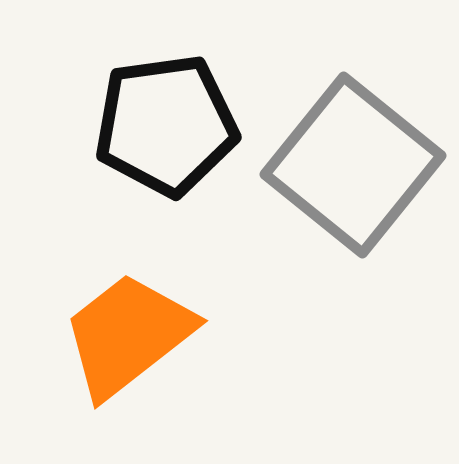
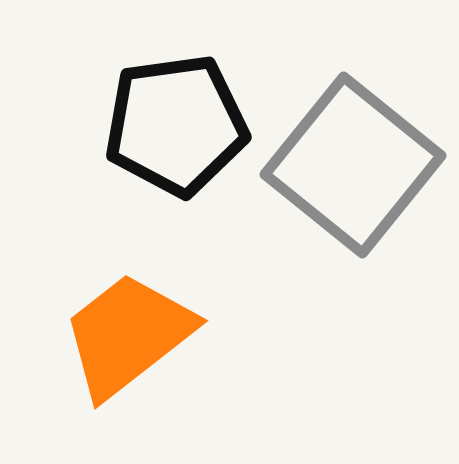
black pentagon: moved 10 px right
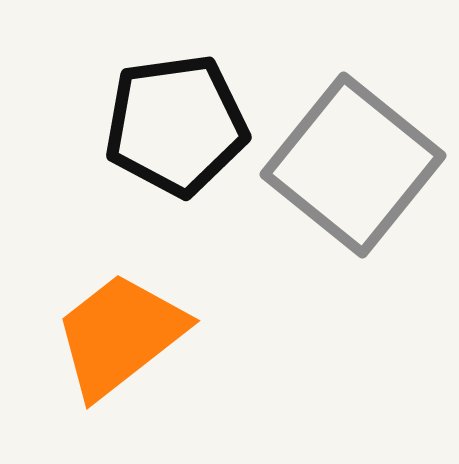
orange trapezoid: moved 8 px left
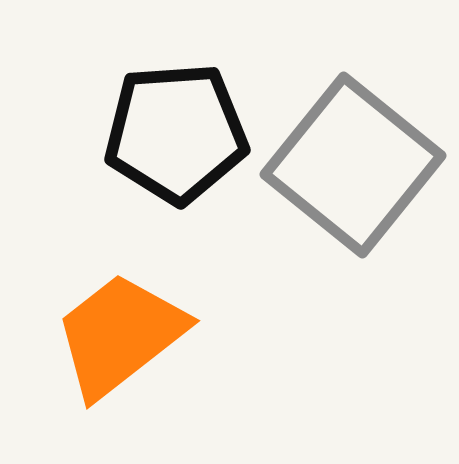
black pentagon: moved 8 px down; rotated 4 degrees clockwise
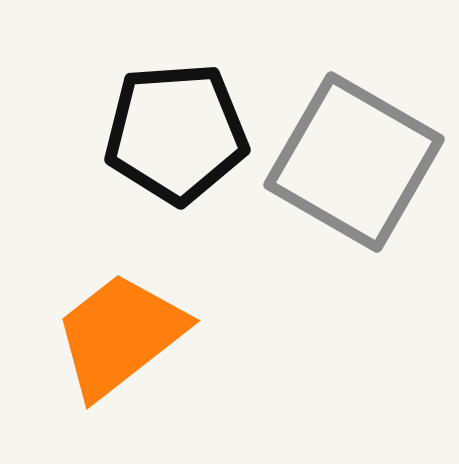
gray square: moved 1 px right, 3 px up; rotated 9 degrees counterclockwise
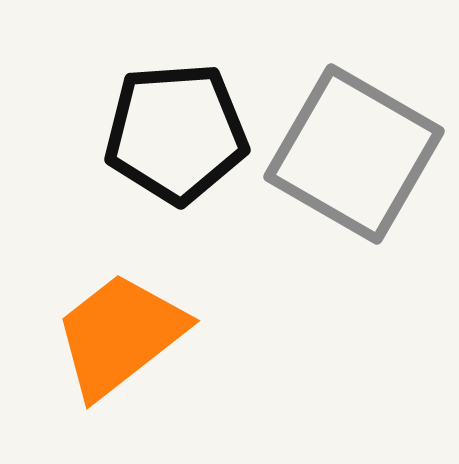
gray square: moved 8 px up
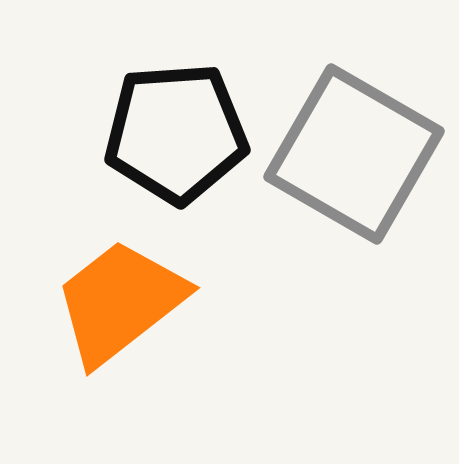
orange trapezoid: moved 33 px up
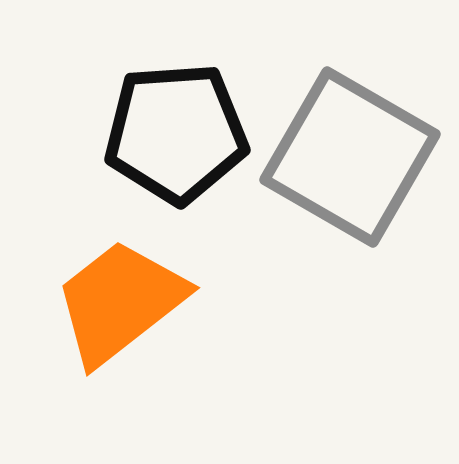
gray square: moved 4 px left, 3 px down
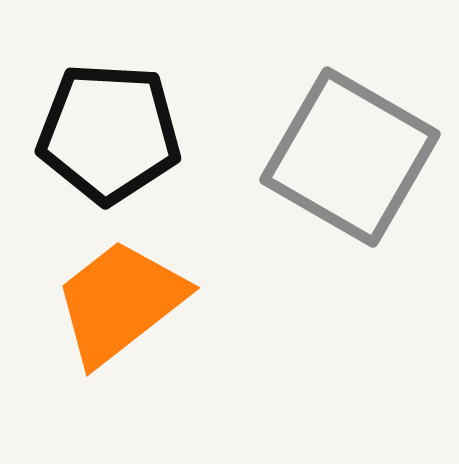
black pentagon: moved 67 px left; rotated 7 degrees clockwise
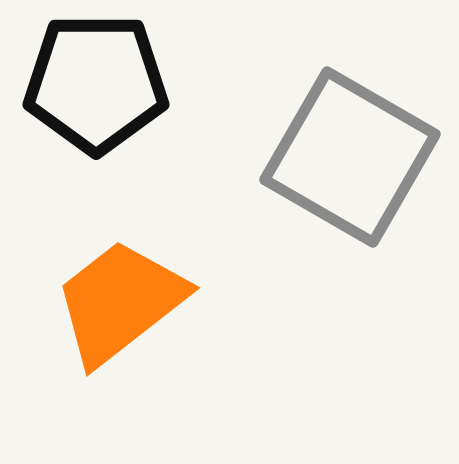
black pentagon: moved 13 px left, 50 px up; rotated 3 degrees counterclockwise
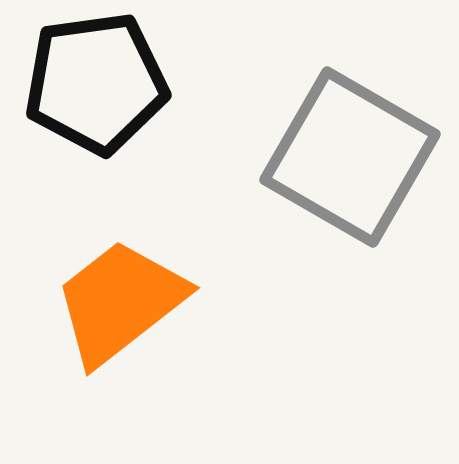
black pentagon: rotated 8 degrees counterclockwise
